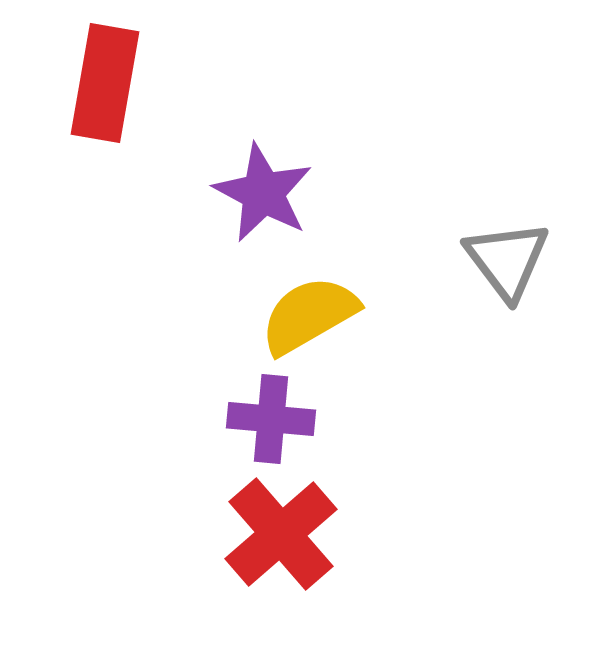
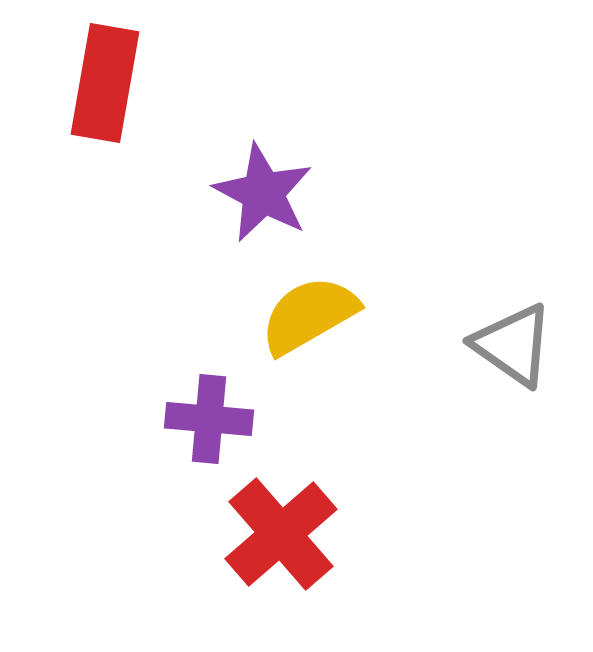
gray triangle: moved 6 px right, 85 px down; rotated 18 degrees counterclockwise
purple cross: moved 62 px left
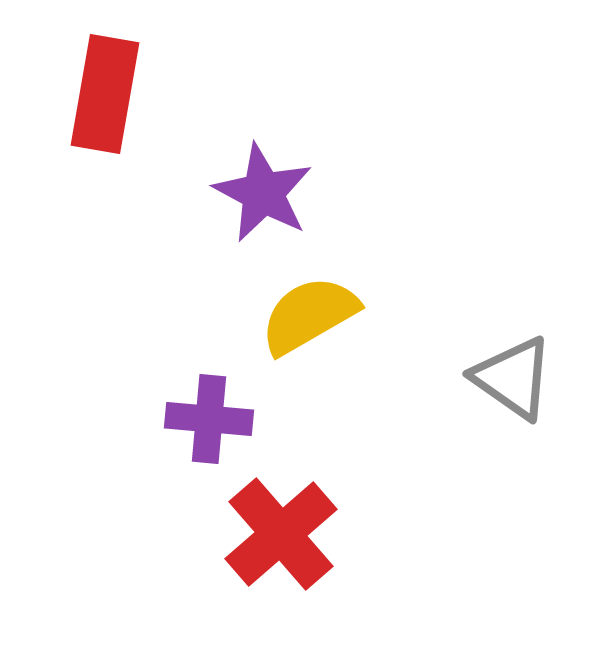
red rectangle: moved 11 px down
gray triangle: moved 33 px down
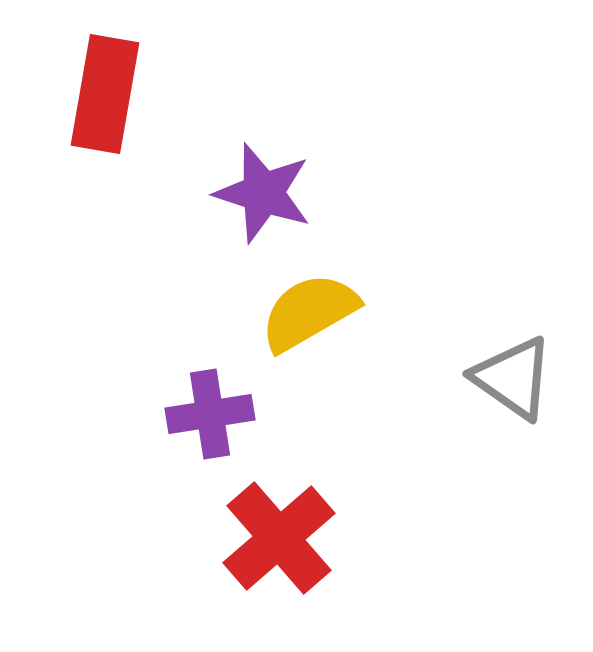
purple star: rotated 10 degrees counterclockwise
yellow semicircle: moved 3 px up
purple cross: moved 1 px right, 5 px up; rotated 14 degrees counterclockwise
red cross: moved 2 px left, 4 px down
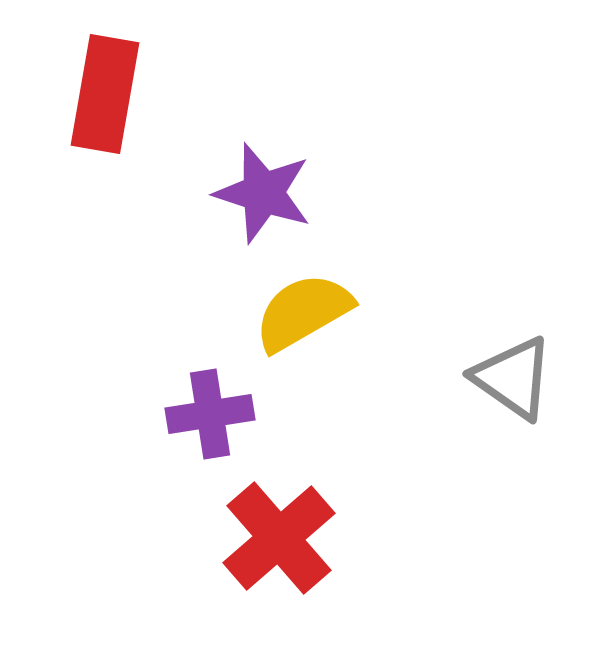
yellow semicircle: moved 6 px left
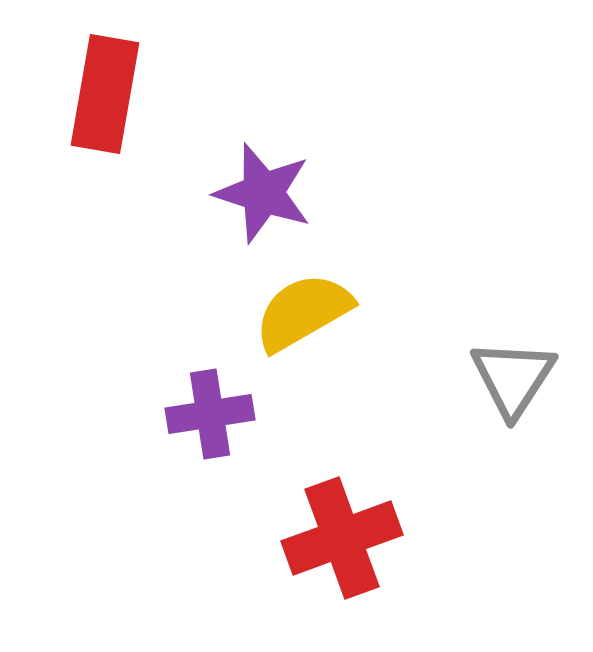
gray triangle: rotated 28 degrees clockwise
red cross: moved 63 px right; rotated 21 degrees clockwise
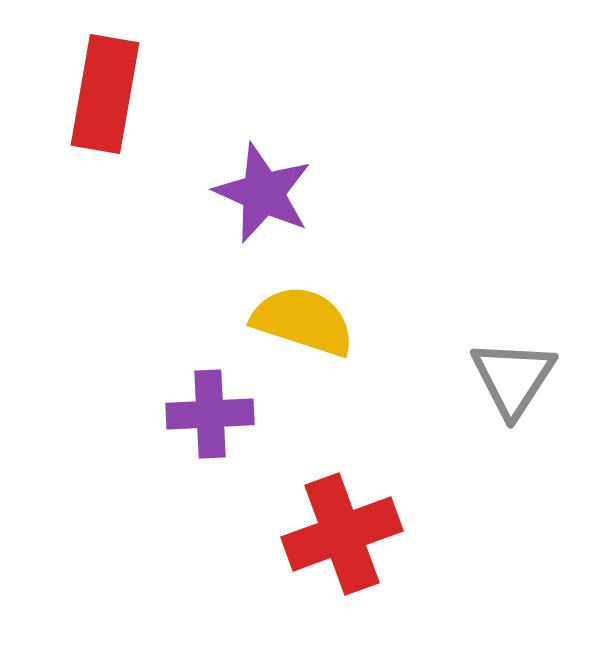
purple star: rotated 6 degrees clockwise
yellow semicircle: moved 9 px down; rotated 48 degrees clockwise
purple cross: rotated 6 degrees clockwise
red cross: moved 4 px up
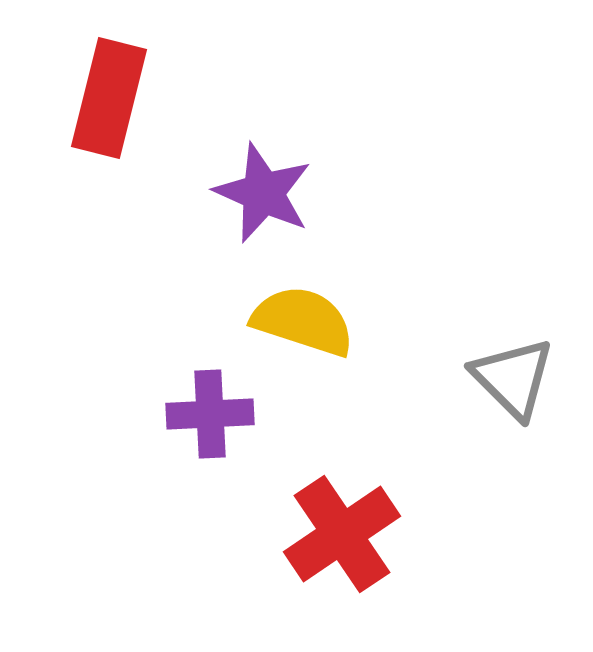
red rectangle: moved 4 px right, 4 px down; rotated 4 degrees clockwise
gray triangle: rotated 18 degrees counterclockwise
red cross: rotated 14 degrees counterclockwise
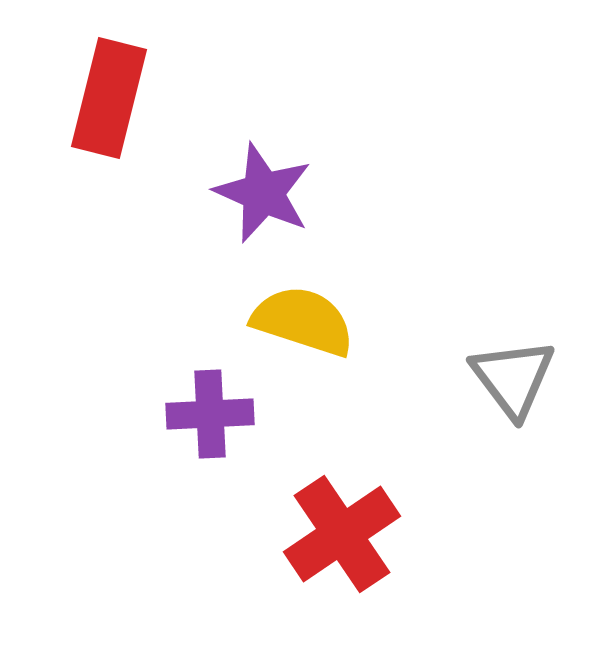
gray triangle: rotated 8 degrees clockwise
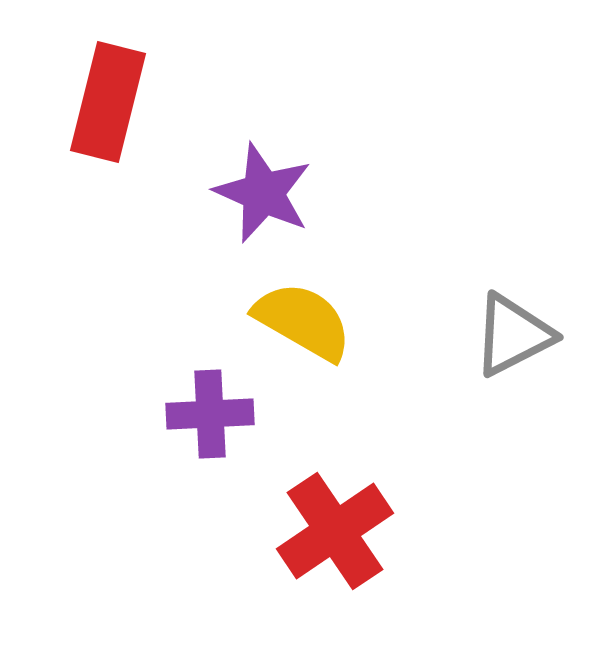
red rectangle: moved 1 px left, 4 px down
yellow semicircle: rotated 12 degrees clockwise
gray triangle: moved 43 px up; rotated 40 degrees clockwise
red cross: moved 7 px left, 3 px up
